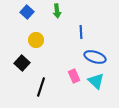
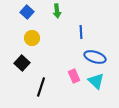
yellow circle: moved 4 px left, 2 px up
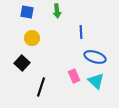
blue square: rotated 32 degrees counterclockwise
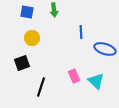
green arrow: moved 3 px left, 1 px up
blue ellipse: moved 10 px right, 8 px up
black square: rotated 28 degrees clockwise
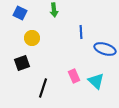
blue square: moved 7 px left, 1 px down; rotated 16 degrees clockwise
black line: moved 2 px right, 1 px down
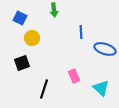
blue square: moved 5 px down
cyan triangle: moved 5 px right, 7 px down
black line: moved 1 px right, 1 px down
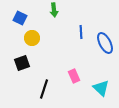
blue ellipse: moved 6 px up; rotated 45 degrees clockwise
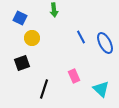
blue line: moved 5 px down; rotated 24 degrees counterclockwise
cyan triangle: moved 1 px down
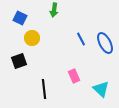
green arrow: rotated 16 degrees clockwise
blue line: moved 2 px down
black square: moved 3 px left, 2 px up
black line: rotated 24 degrees counterclockwise
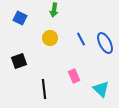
yellow circle: moved 18 px right
